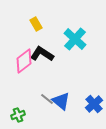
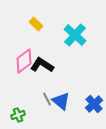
yellow rectangle: rotated 16 degrees counterclockwise
cyan cross: moved 4 px up
black L-shape: moved 11 px down
gray line: rotated 24 degrees clockwise
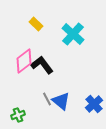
cyan cross: moved 2 px left, 1 px up
black L-shape: rotated 20 degrees clockwise
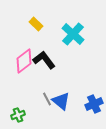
black L-shape: moved 2 px right, 5 px up
blue cross: rotated 18 degrees clockwise
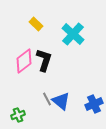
black L-shape: rotated 55 degrees clockwise
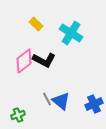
cyan cross: moved 2 px left, 1 px up; rotated 10 degrees counterclockwise
black L-shape: rotated 100 degrees clockwise
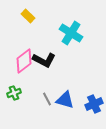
yellow rectangle: moved 8 px left, 8 px up
blue triangle: moved 4 px right, 1 px up; rotated 24 degrees counterclockwise
green cross: moved 4 px left, 22 px up
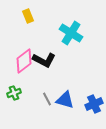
yellow rectangle: rotated 24 degrees clockwise
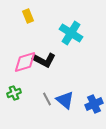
pink diamond: moved 1 px right, 1 px down; rotated 20 degrees clockwise
blue triangle: rotated 24 degrees clockwise
